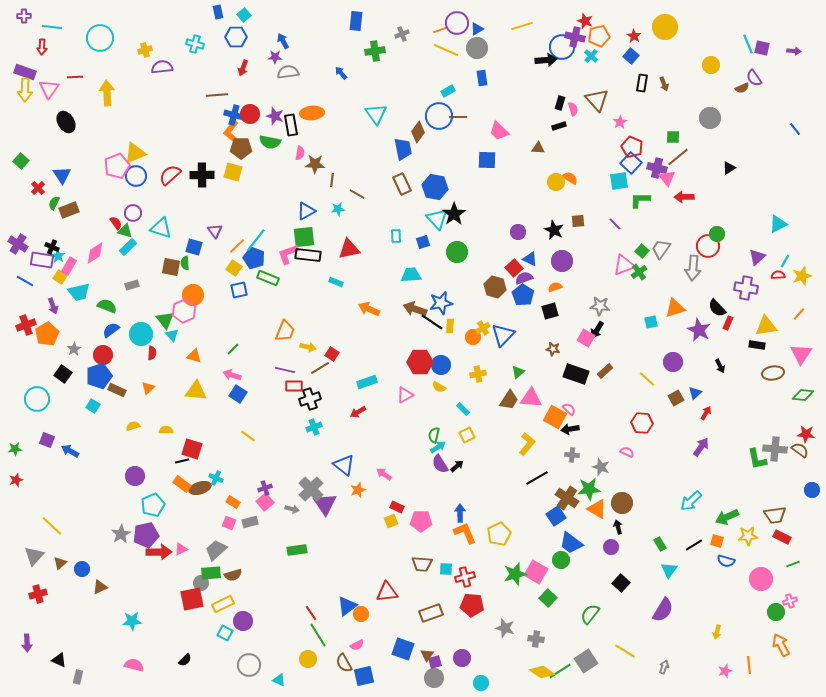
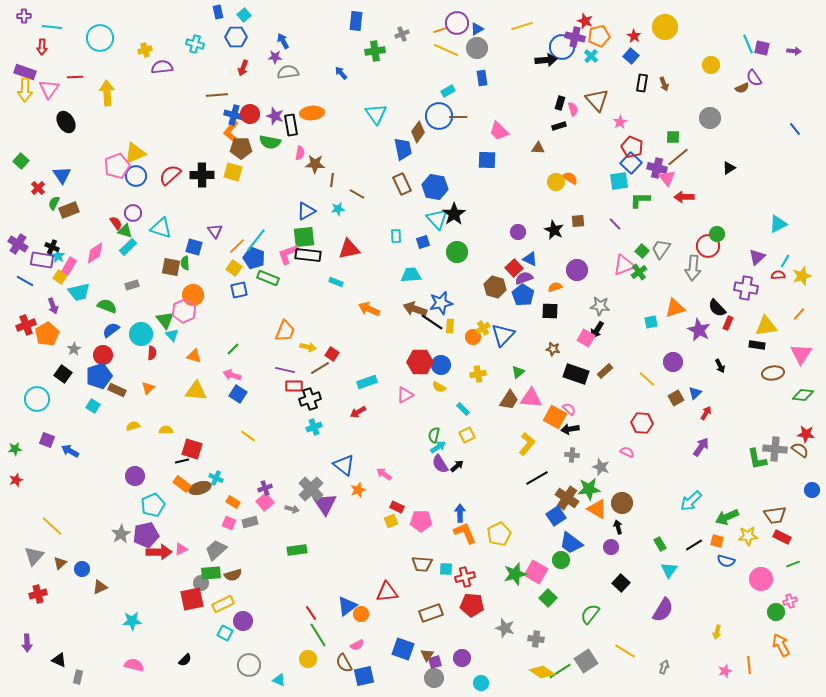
purple circle at (562, 261): moved 15 px right, 9 px down
black square at (550, 311): rotated 18 degrees clockwise
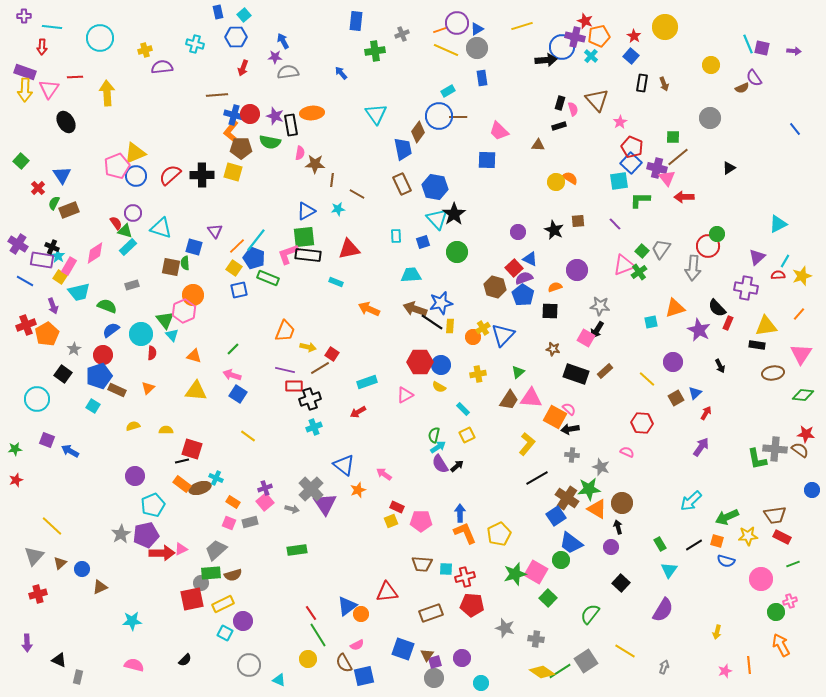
brown triangle at (538, 148): moved 3 px up
red arrow at (159, 552): moved 3 px right, 1 px down
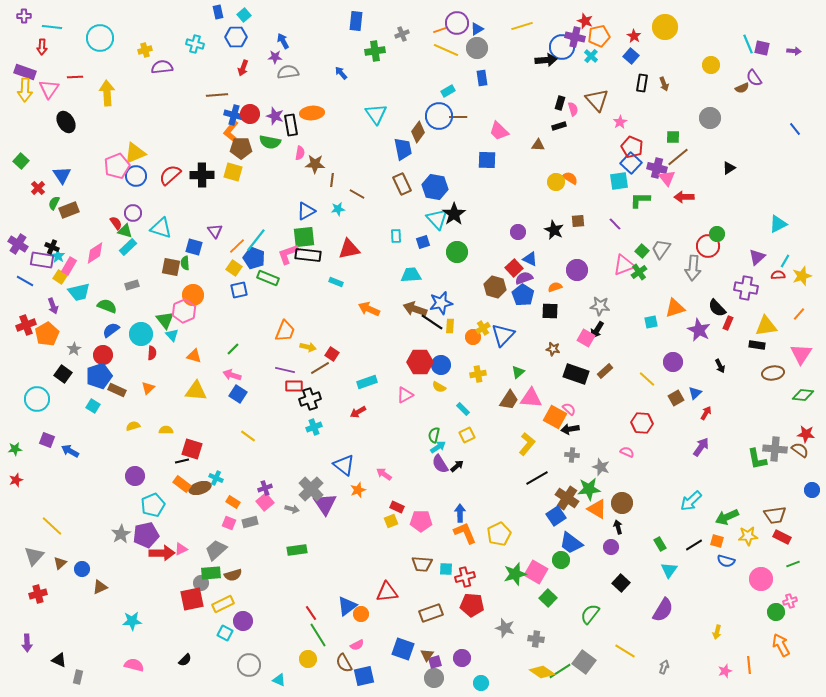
gray square at (586, 661): moved 2 px left, 1 px down; rotated 20 degrees counterclockwise
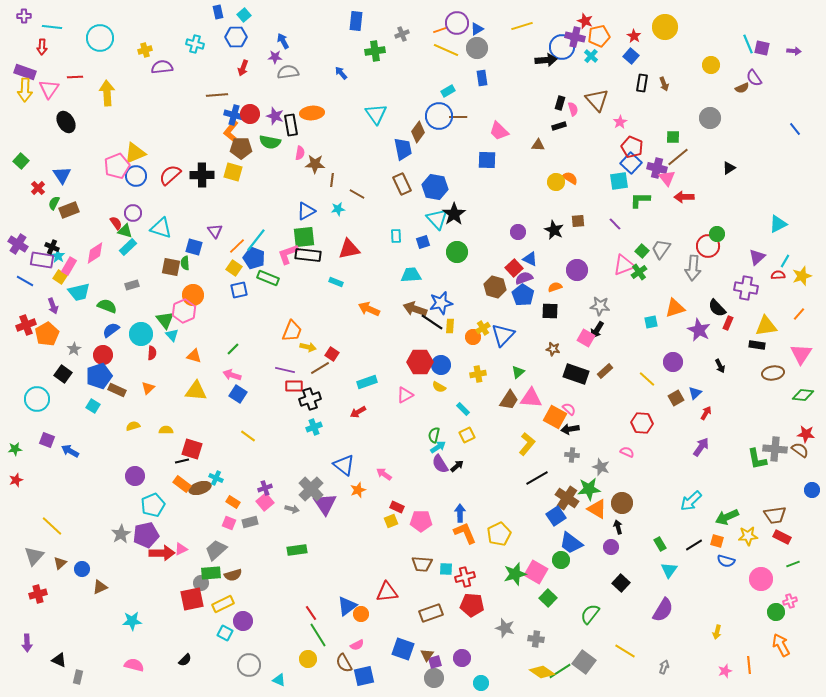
orange trapezoid at (285, 331): moved 7 px right
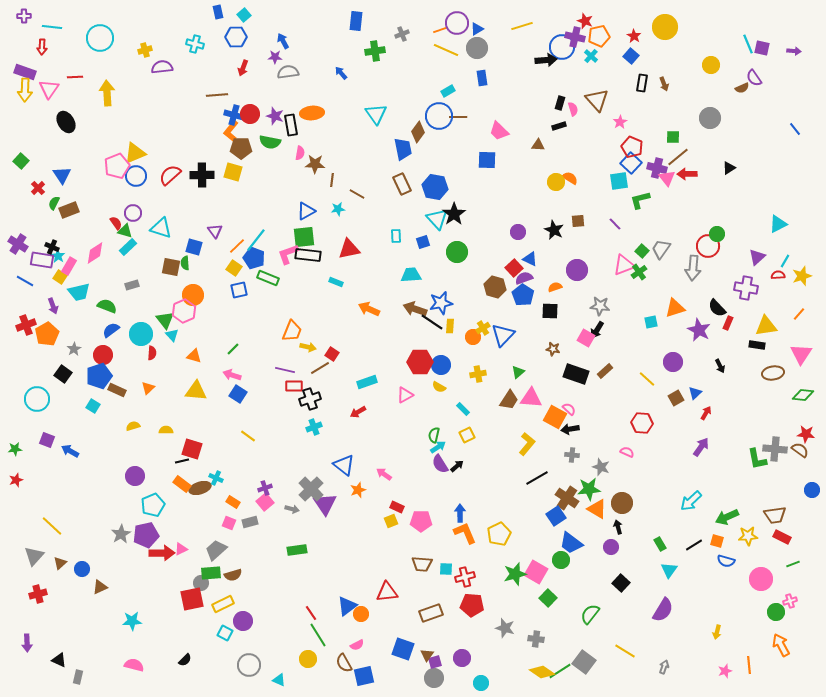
red arrow at (684, 197): moved 3 px right, 23 px up
green L-shape at (640, 200): rotated 15 degrees counterclockwise
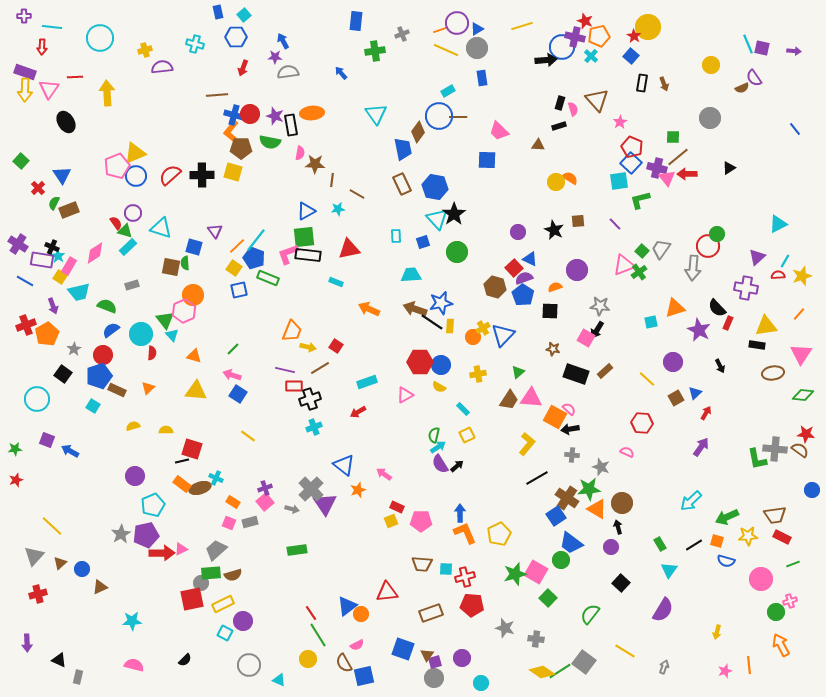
yellow circle at (665, 27): moved 17 px left
red square at (332, 354): moved 4 px right, 8 px up
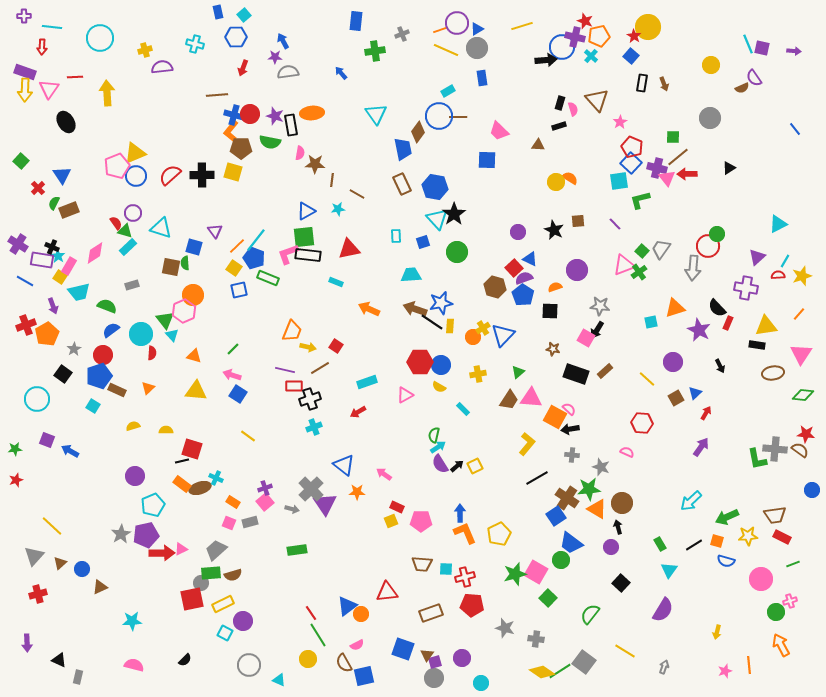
yellow square at (467, 435): moved 8 px right, 31 px down
orange star at (358, 490): moved 1 px left, 2 px down; rotated 21 degrees clockwise
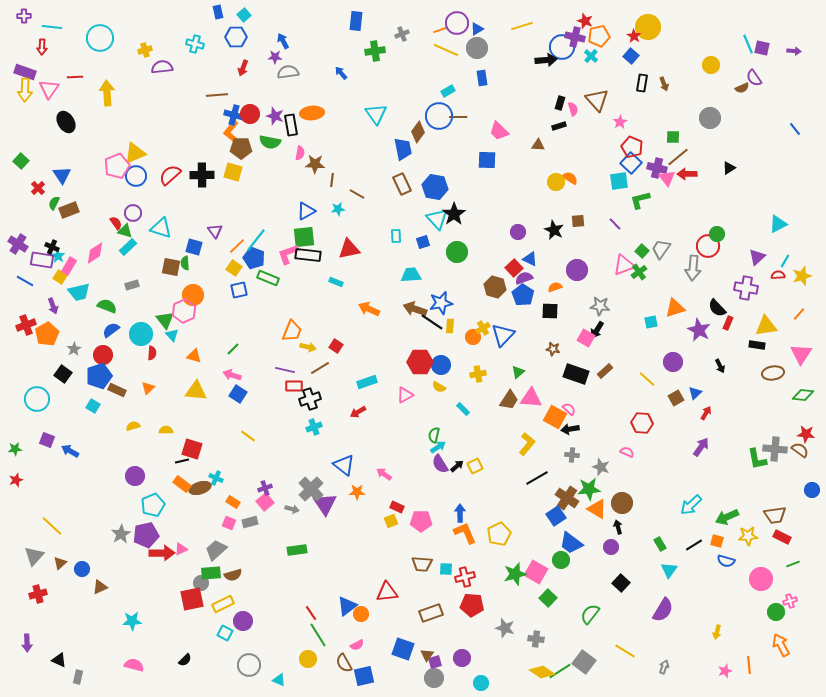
cyan arrow at (691, 501): moved 4 px down
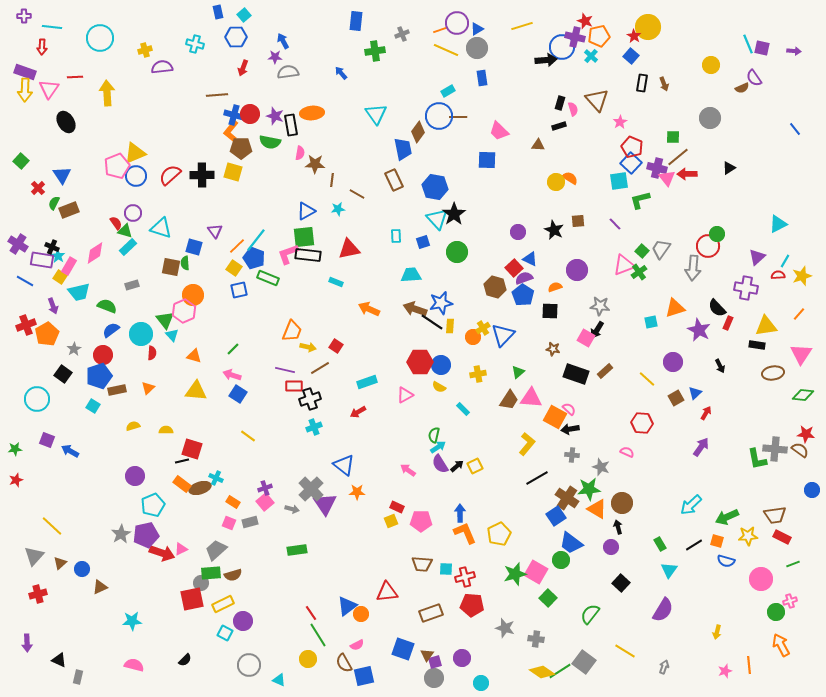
brown rectangle at (402, 184): moved 8 px left, 4 px up
brown rectangle at (117, 390): rotated 36 degrees counterclockwise
pink arrow at (384, 474): moved 24 px right, 4 px up
red arrow at (162, 553): rotated 20 degrees clockwise
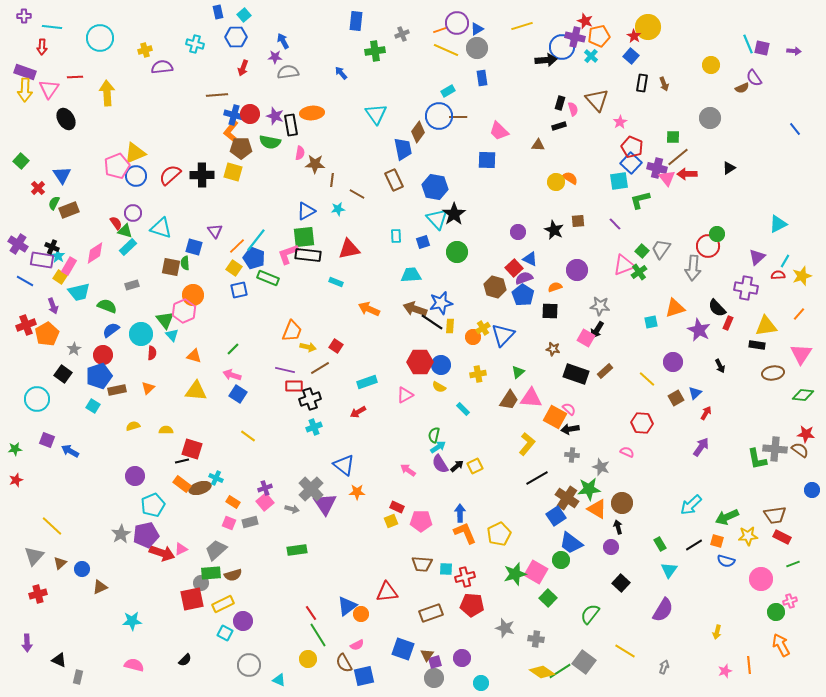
black ellipse at (66, 122): moved 3 px up
